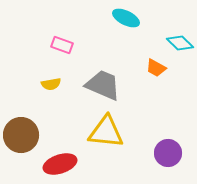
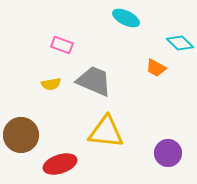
gray trapezoid: moved 9 px left, 4 px up
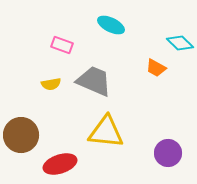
cyan ellipse: moved 15 px left, 7 px down
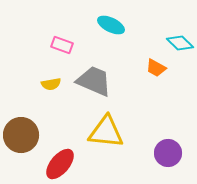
red ellipse: rotated 32 degrees counterclockwise
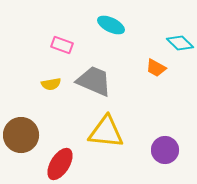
purple circle: moved 3 px left, 3 px up
red ellipse: rotated 8 degrees counterclockwise
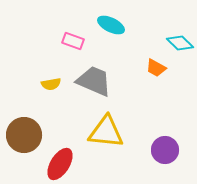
pink rectangle: moved 11 px right, 4 px up
brown circle: moved 3 px right
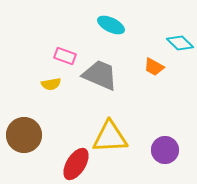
pink rectangle: moved 8 px left, 15 px down
orange trapezoid: moved 2 px left, 1 px up
gray trapezoid: moved 6 px right, 6 px up
yellow triangle: moved 4 px right, 5 px down; rotated 9 degrees counterclockwise
red ellipse: moved 16 px right
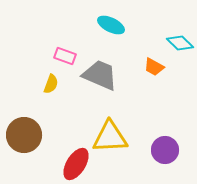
yellow semicircle: rotated 60 degrees counterclockwise
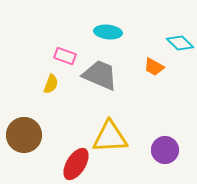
cyan ellipse: moved 3 px left, 7 px down; rotated 20 degrees counterclockwise
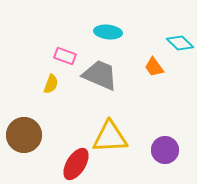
orange trapezoid: rotated 25 degrees clockwise
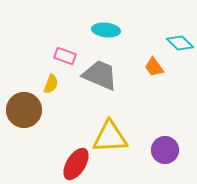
cyan ellipse: moved 2 px left, 2 px up
brown circle: moved 25 px up
